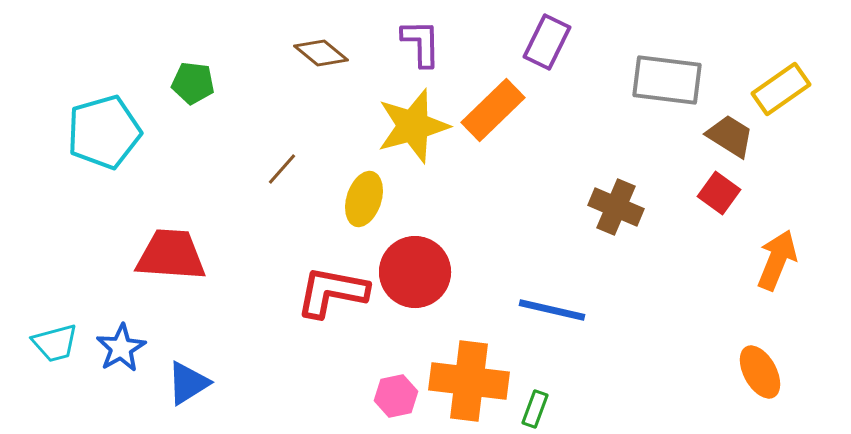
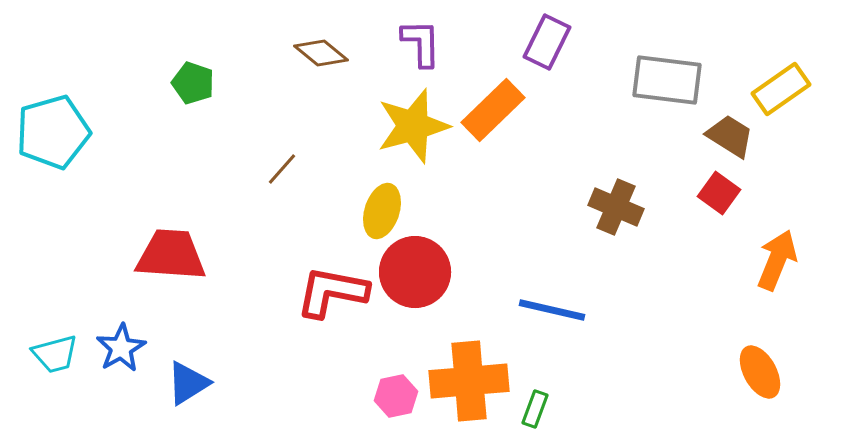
green pentagon: rotated 12 degrees clockwise
cyan pentagon: moved 51 px left
yellow ellipse: moved 18 px right, 12 px down
cyan trapezoid: moved 11 px down
orange cross: rotated 12 degrees counterclockwise
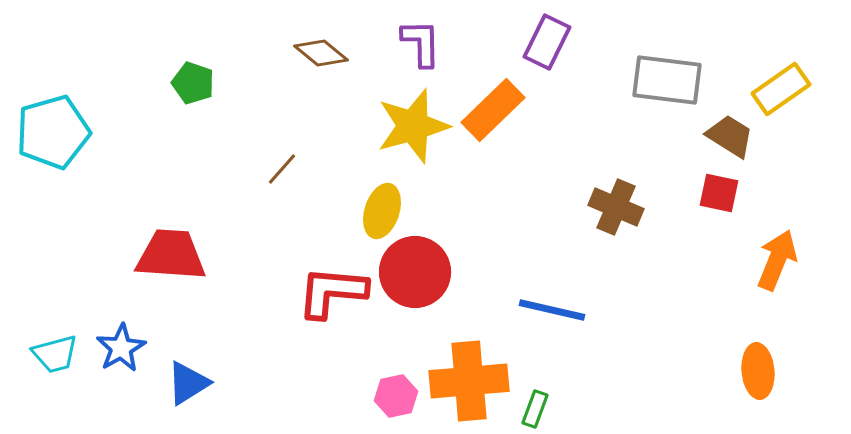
red square: rotated 24 degrees counterclockwise
red L-shape: rotated 6 degrees counterclockwise
orange ellipse: moved 2 px left, 1 px up; rotated 24 degrees clockwise
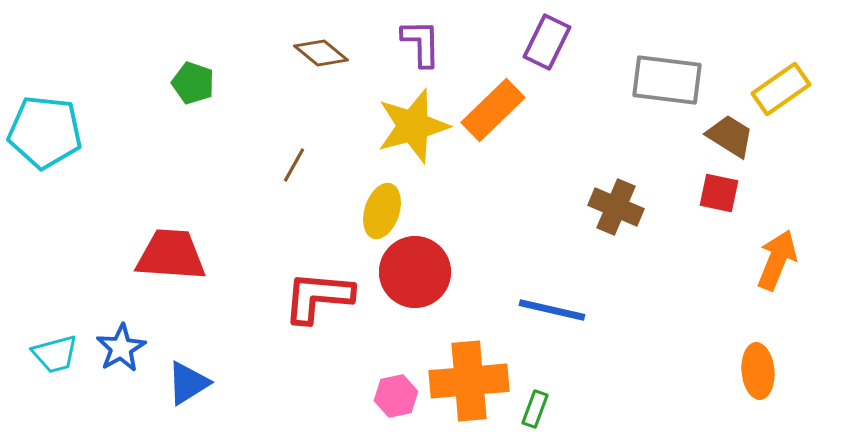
cyan pentagon: moved 8 px left; rotated 22 degrees clockwise
brown line: moved 12 px right, 4 px up; rotated 12 degrees counterclockwise
red L-shape: moved 14 px left, 5 px down
